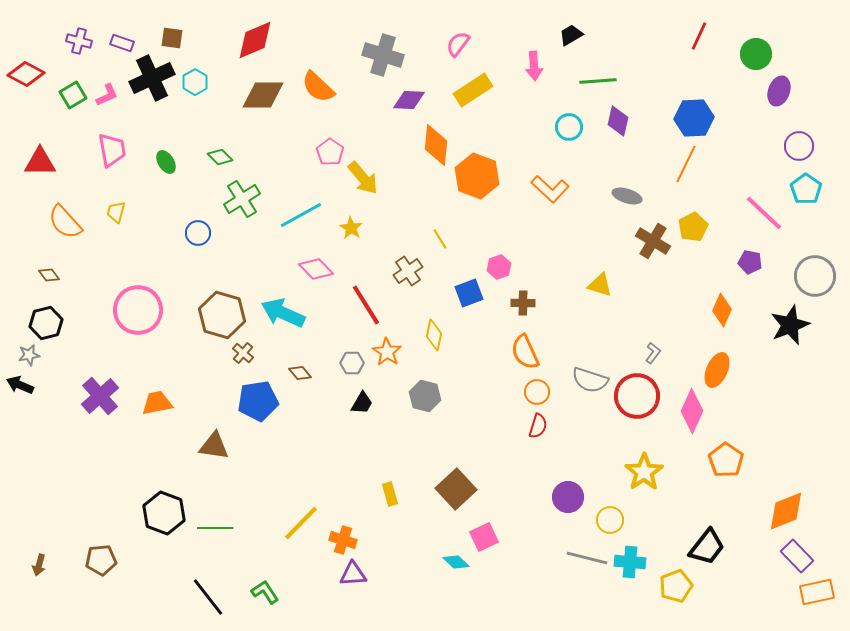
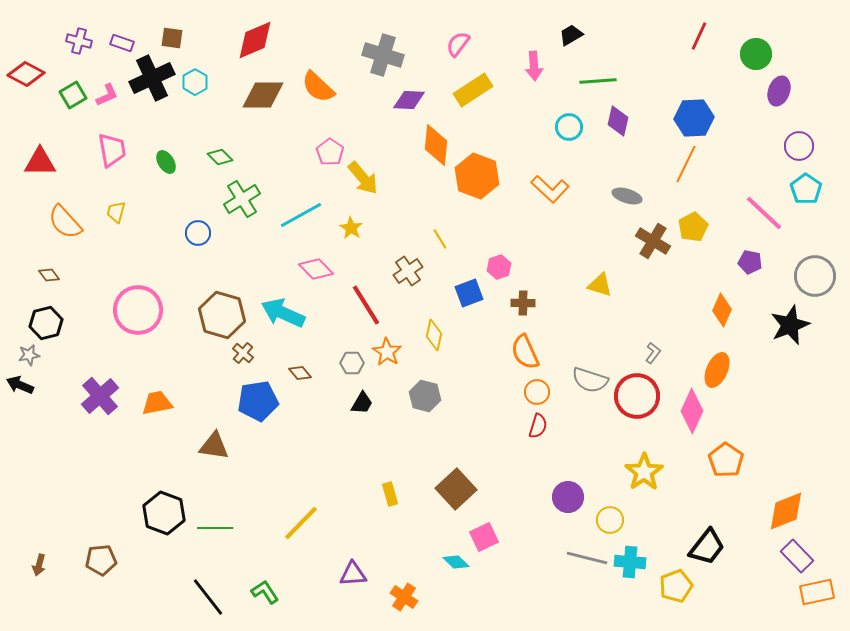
orange cross at (343, 540): moved 61 px right, 57 px down; rotated 16 degrees clockwise
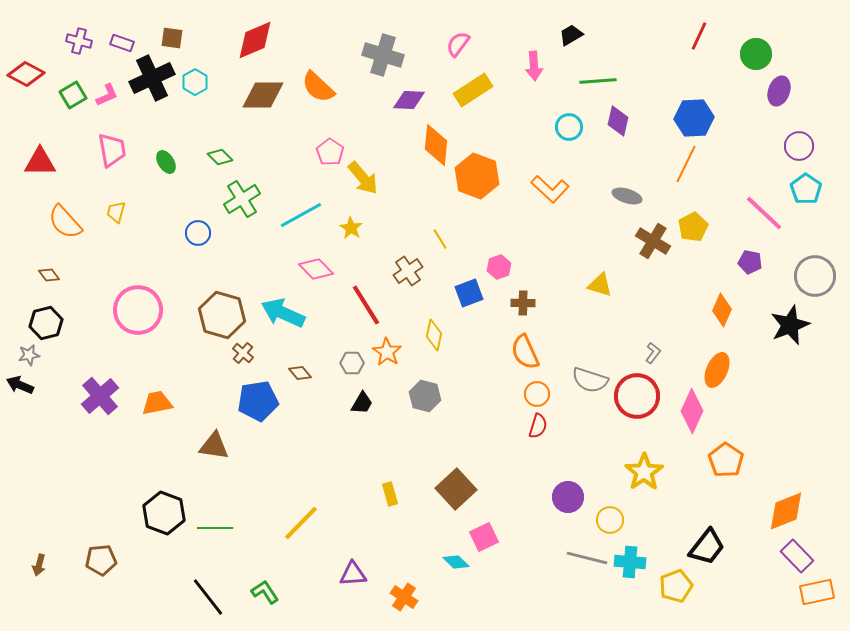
orange circle at (537, 392): moved 2 px down
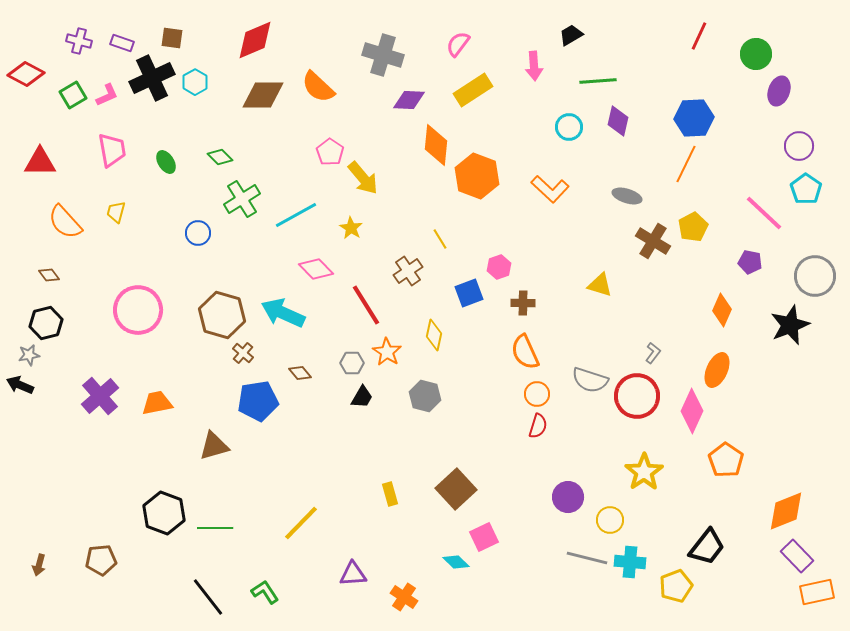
cyan line at (301, 215): moved 5 px left
black trapezoid at (362, 403): moved 6 px up
brown triangle at (214, 446): rotated 24 degrees counterclockwise
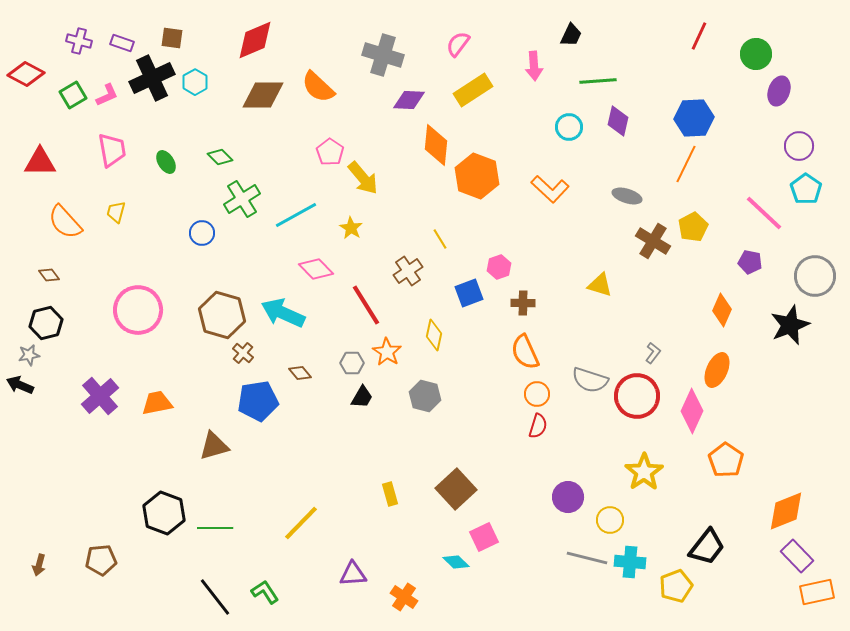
black trapezoid at (571, 35): rotated 145 degrees clockwise
blue circle at (198, 233): moved 4 px right
black line at (208, 597): moved 7 px right
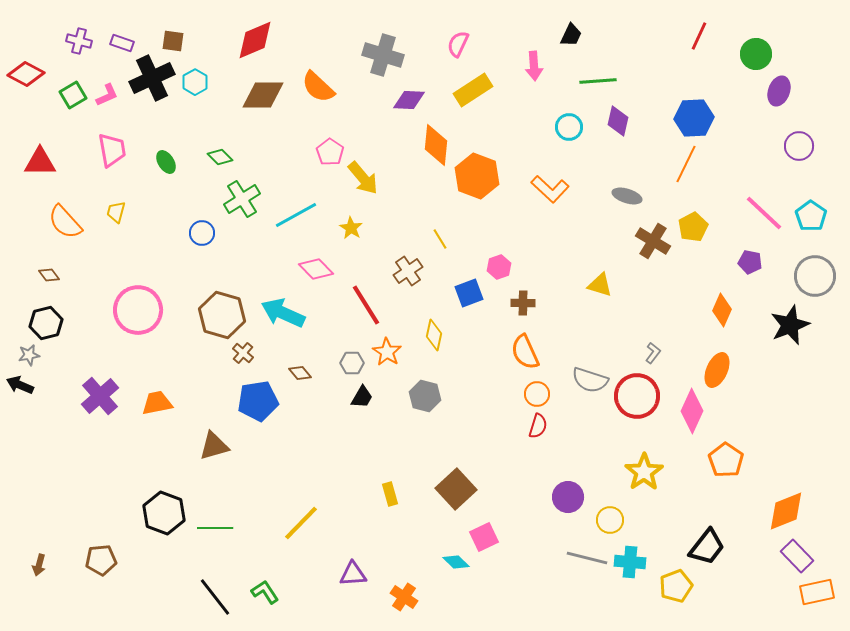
brown square at (172, 38): moved 1 px right, 3 px down
pink semicircle at (458, 44): rotated 12 degrees counterclockwise
cyan pentagon at (806, 189): moved 5 px right, 27 px down
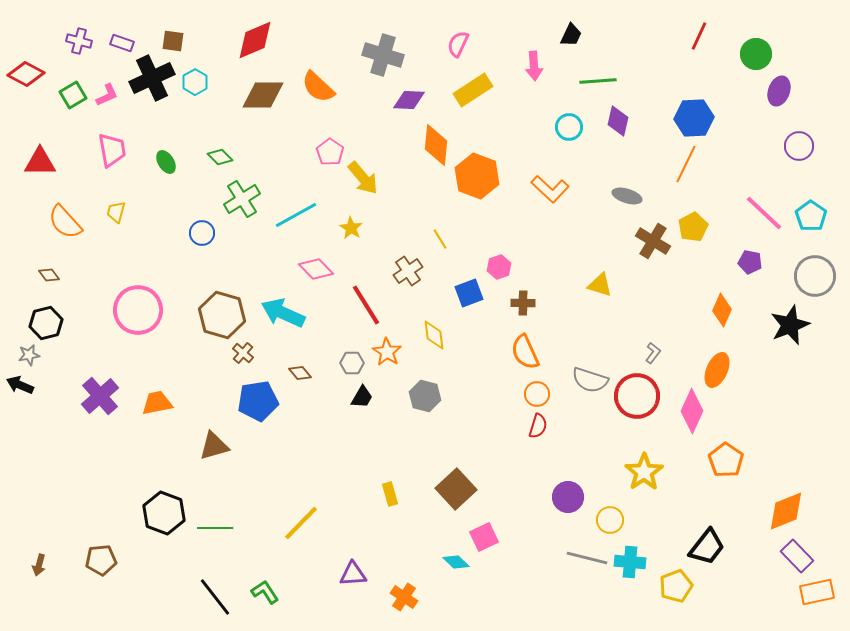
yellow diamond at (434, 335): rotated 20 degrees counterclockwise
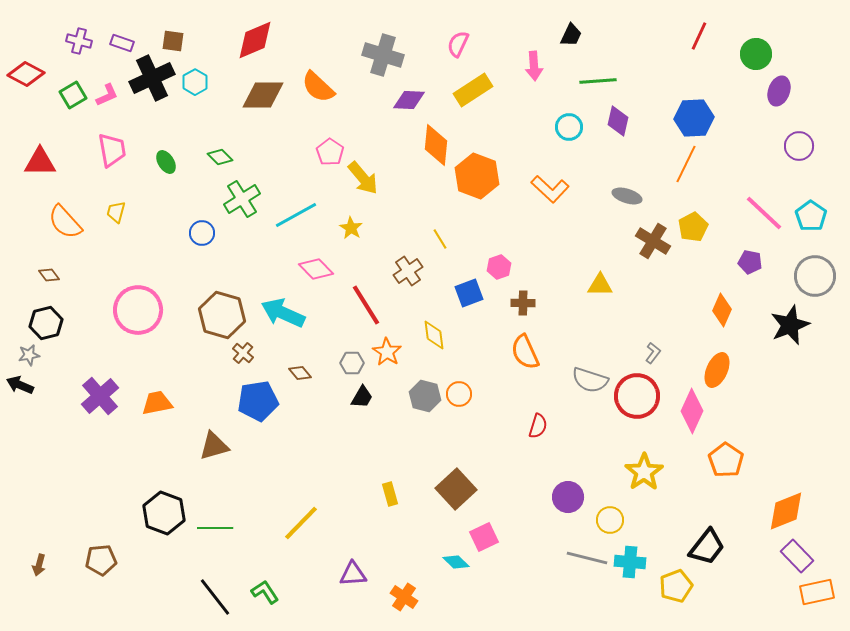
yellow triangle at (600, 285): rotated 16 degrees counterclockwise
orange circle at (537, 394): moved 78 px left
